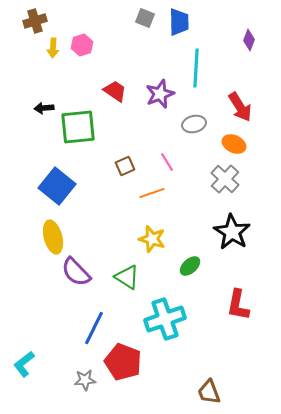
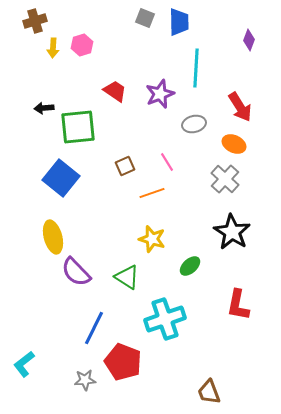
blue square: moved 4 px right, 8 px up
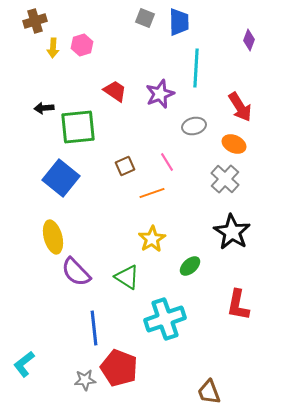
gray ellipse: moved 2 px down
yellow star: rotated 24 degrees clockwise
blue line: rotated 32 degrees counterclockwise
red pentagon: moved 4 px left, 6 px down
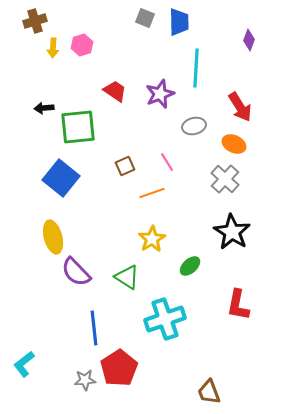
red pentagon: rotated 18 degrees clockwise
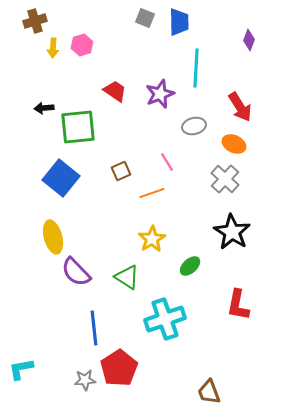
brown square: moved 4 px left, 5 px down
cyan L-shape: moved 3 px left, 5 px down; rotated 28 degrees clockwise
